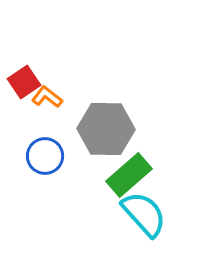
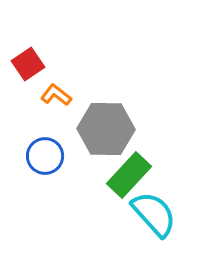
red square: moved 4 px right, 18 px up
orange L-shape: moved 9 px right, 2 px up
green rectangle: rotated 6 degrees counterclockwise
cyan semicircle: moved 10 px right
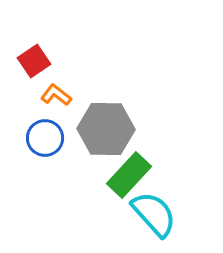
red square: moved 6 px right, 3 px up
blue circle: moved 18 px up
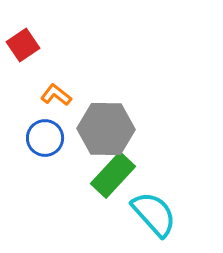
red square: moved 11 px left, 16 px up
green rectangle: moved 16 px left
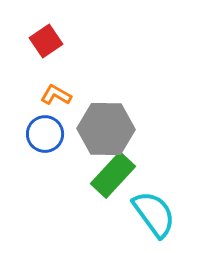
red square: moved 23 px right, 4 px up
orange L-shape: rotated 8 degrees counterclockwise
blue circle: moved 4 px up
cyan semicircle: rotated 6 degrees clockwise
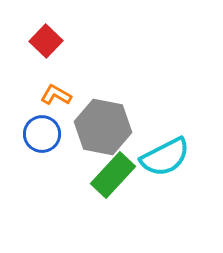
red square: rotated 12 degrees counterclockwise
gray hexagon: moved 3 px left, 2 px up; rotated 10 degrees clockwise
blue circle: moved 3 px left
cyan semicircle: moved 11 px right, 57 px up; rotated 99 degrees clockwise
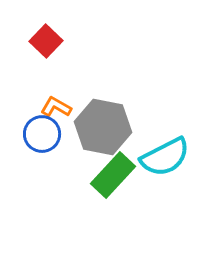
orange L-shape: moved 12 px down
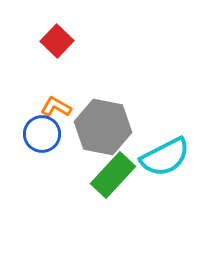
red square: moved 11 px right
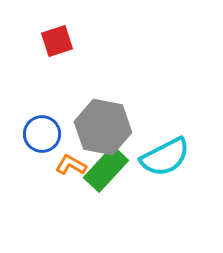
red square: rotated 28 degrees clockwise
orange L-shape: moved 15 px right, 58 px down
green rectangle: moved 7 px left, 6 px up
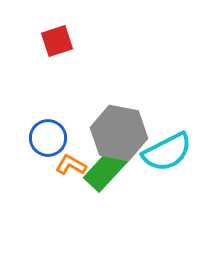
gray hexagon: moved 16 px right, 6 px down
blue circle: moved 6 px right, 4 px down
cyan semicircle: moved 2 px right, 5 px up
